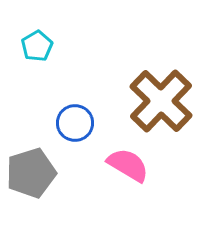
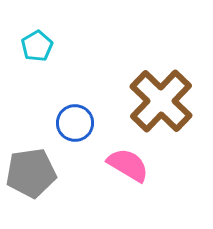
gray pentagon: rotated 9 degrees clockwise
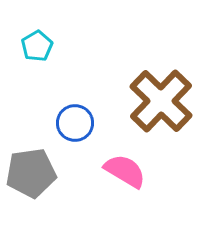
pink semicircle: moved 3 px left, 6 px down
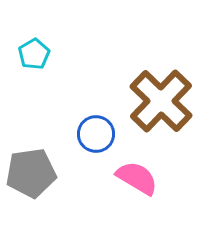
cyan pentagon: moved 3 px left, 8 px down
blue circle: moved 21 px right, 11 px down
pink semicircle: moved 12 px right, 7 px down
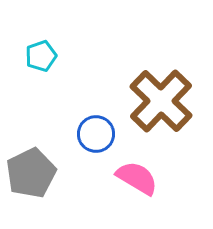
cyan pentagon: moved 7 px right, 2 px down; rotated 12 degrees clockwise
gray pentagon: rotated 18 degrees counterclockwise
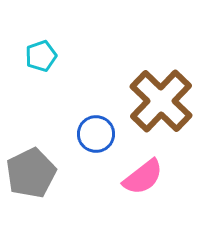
pink semicircle: moved 6 px right, 1 px up; rotated 111 degrees clockwise
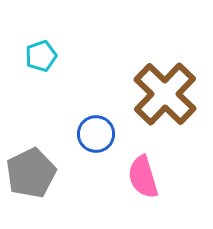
brown cross: moved 4 px right, 7 px up
pink semicircle: rotated 111 degrees clockwise
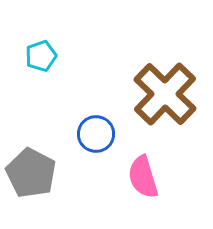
gray pentagon: rotated 18 degrees counterclockwise
